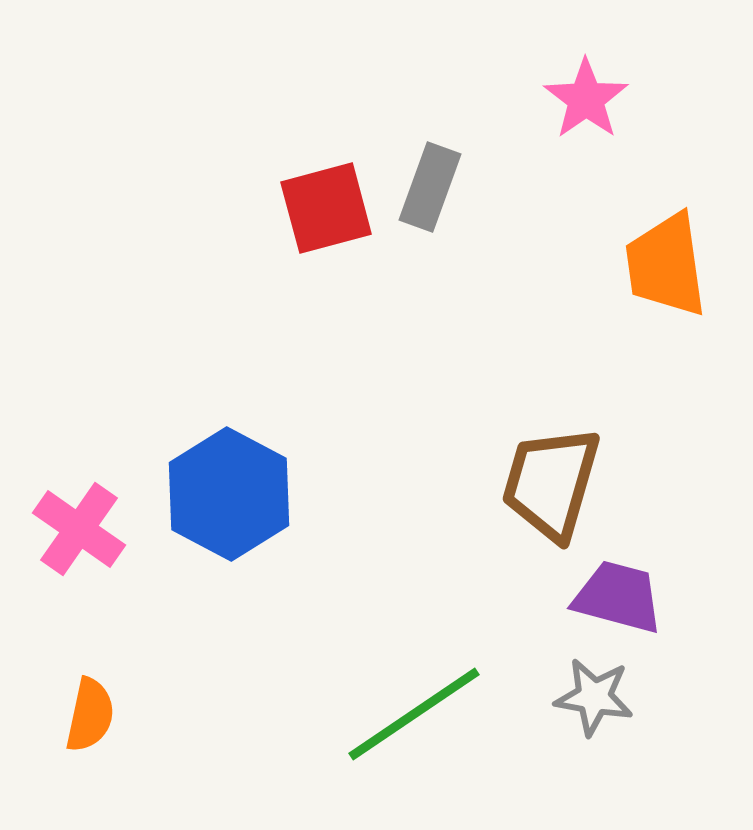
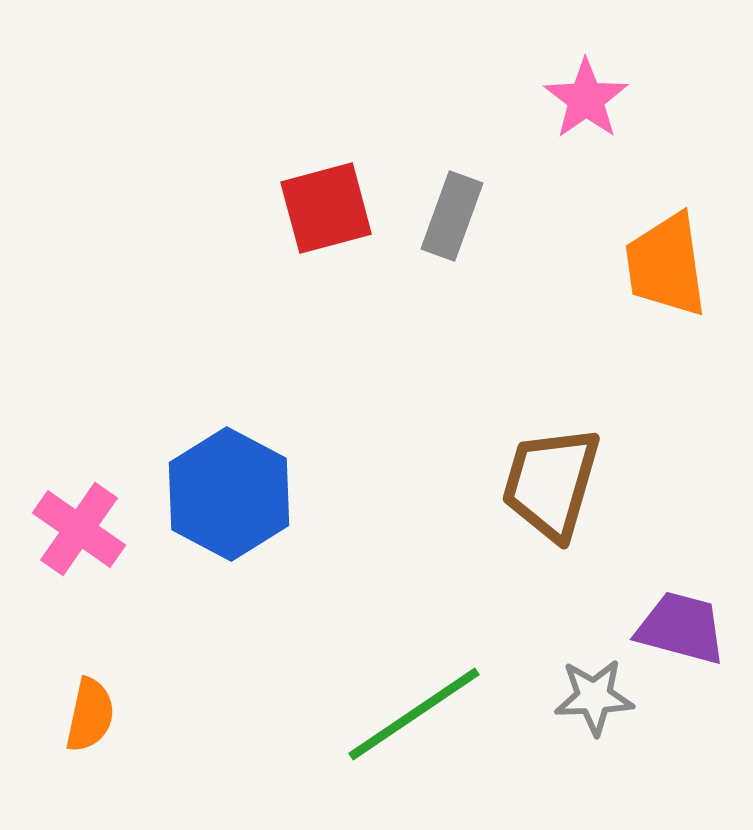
gray rectangle: moved 22 px right, 29 px down
purple trapezoid: moved 63 px right, 31 px down
gray star: rotated 12 degrees counterclockwise
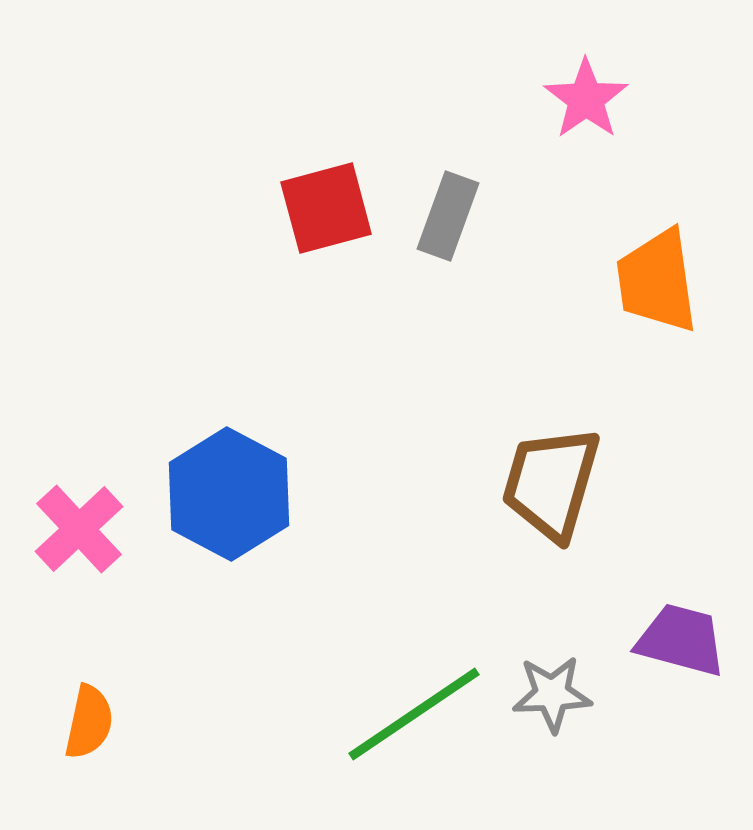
gray rectangle: moved 4 px left
orange trapezoid: moved 9 px left, 16 px down
pink cross: rotated 12 degrees clockwise
purple trapezoid: moved 12 px down
gray star: moved 42 px left, 3 px up
orange semicircle: moved 1 px left, 7 px down
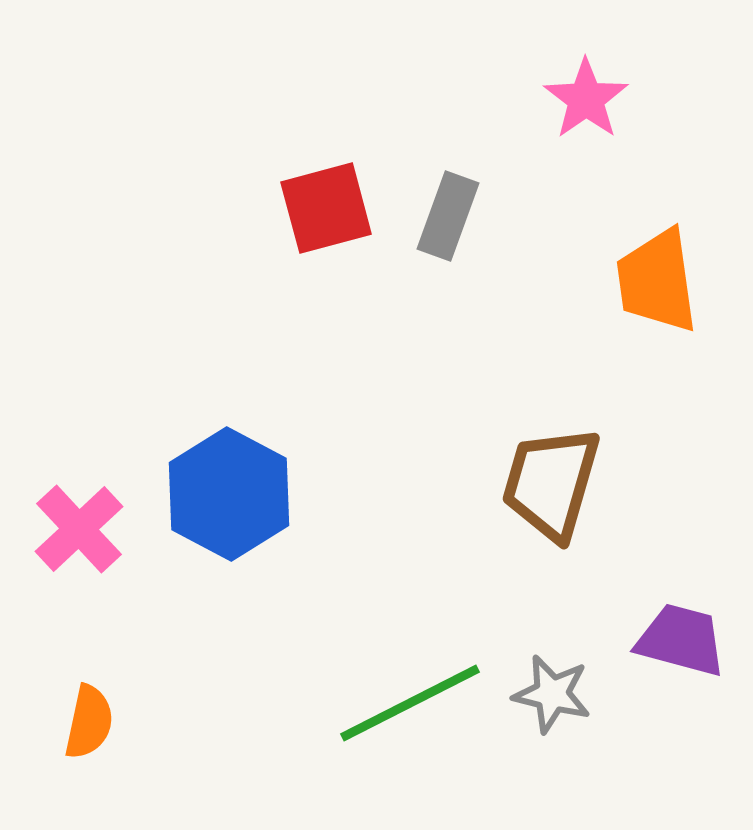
gray star: rotated 16 degrees clockwise
green line: moved 4 px left, 11 px up; rotated 7 degrees clockwise
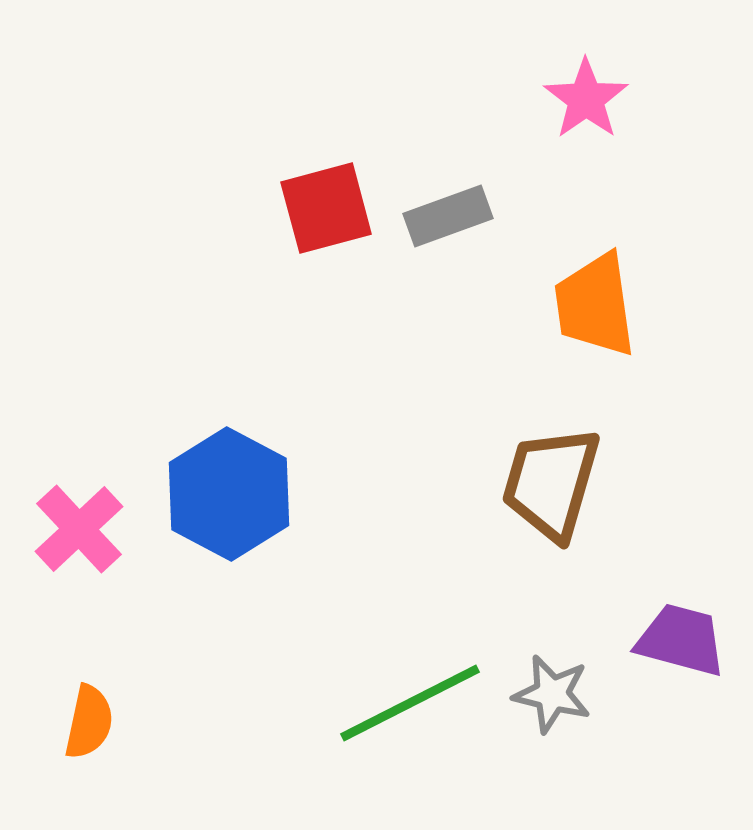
gray rectangle: rotated 50 degrees clockwise
orange trapezoid: moved 62 px left, 24 px down
